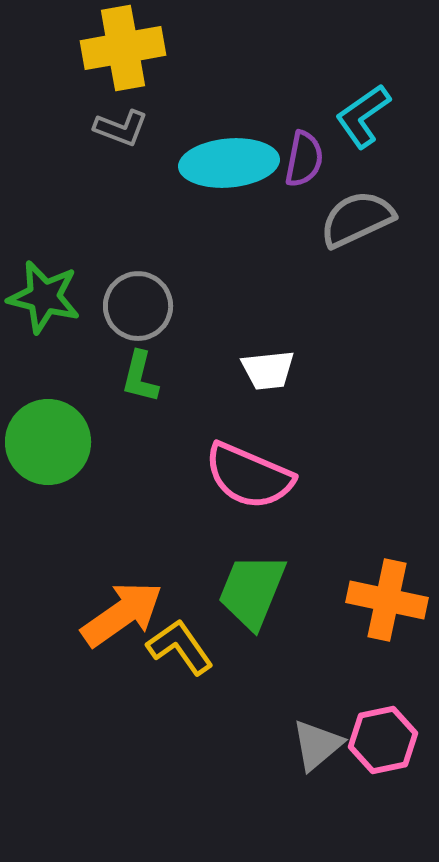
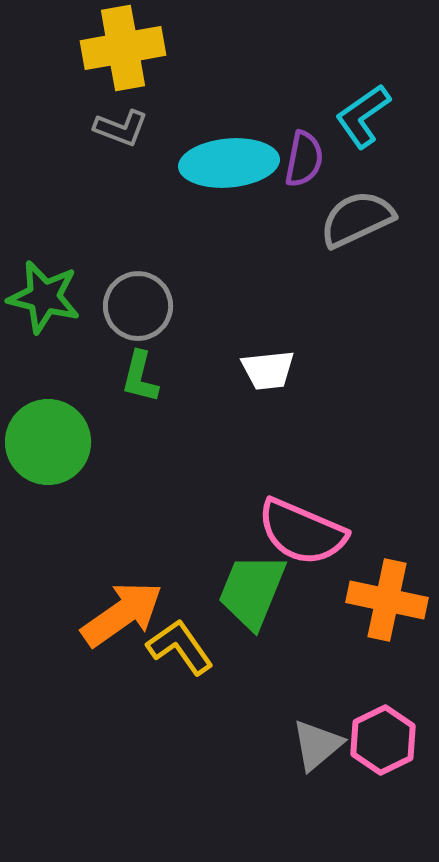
pink semicircle: moved 53 px right, 56 px down
pink hexagon: rotated 14 degrees counterclockwise
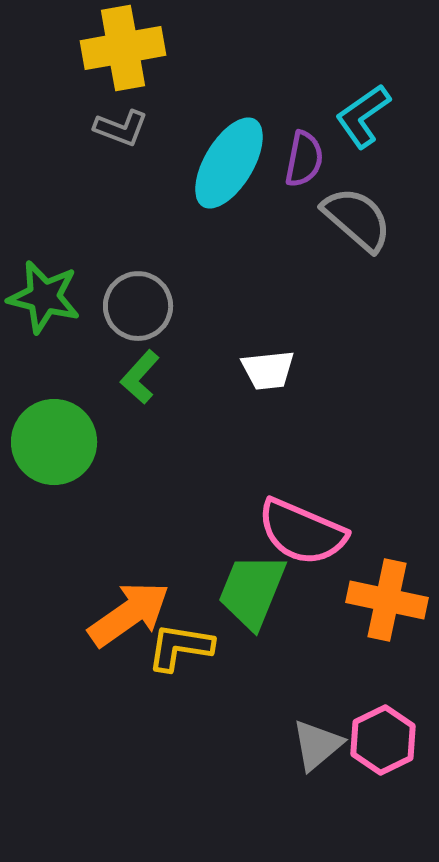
cyan ellipse: rotated 54 degrees counterclockwise
gray semicircle: rotated 66 degrees clockwise
green L-shape: rotated 28 degrees clockwise
green circle: moved 6 px right
orange arrow: moved 7 px right
yellow L-shape: rotated 46 degrees counterclockwise
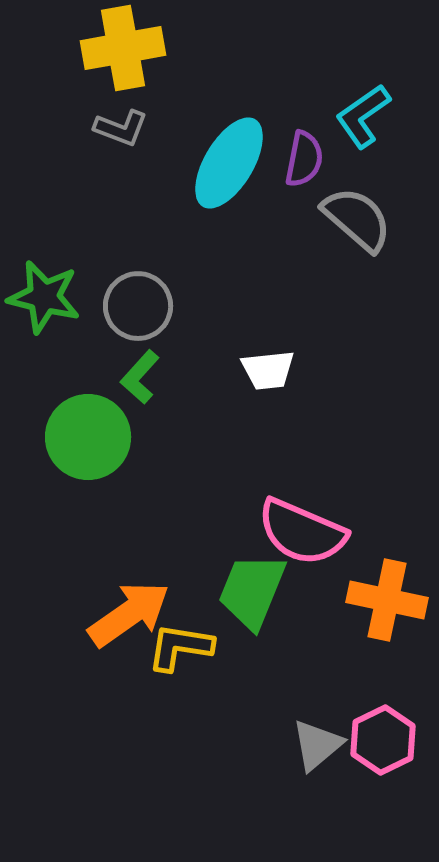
green circle: moved 34 px right, 5 px up
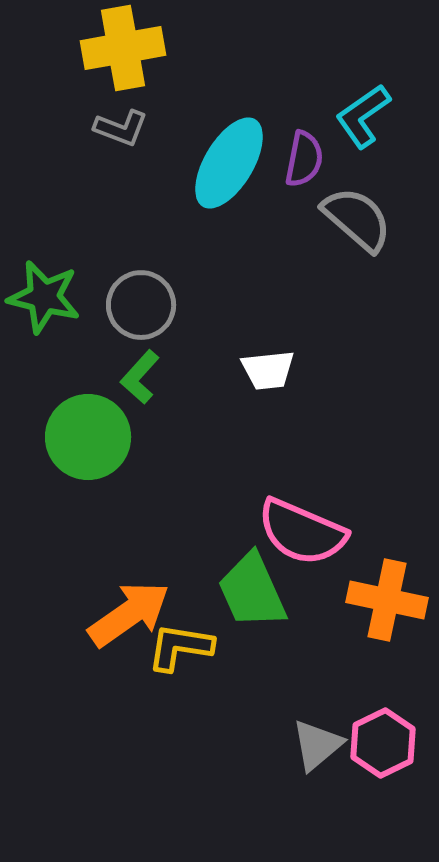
gray circle: moved 3 px right, 1 px up
green trapezoid: rotated 46 degrees counterclockwise
pink hexagon: moved 3 px down
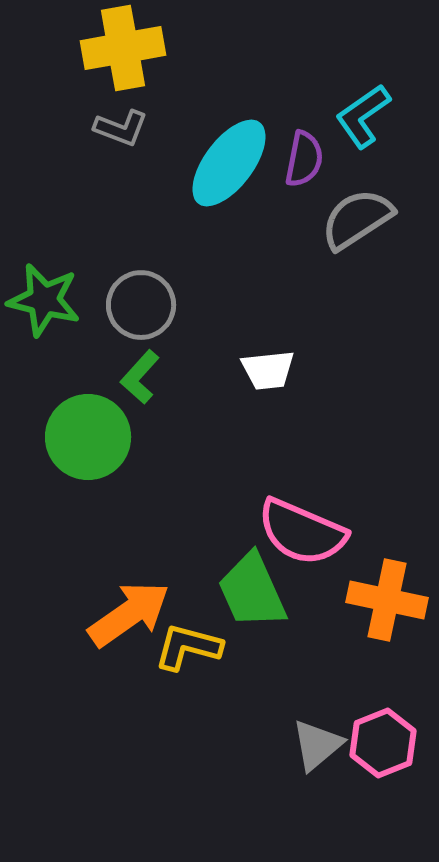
cyan ellipse: rotated 6 degrees clockwise
gray semicircle: rotated 74 degrees counterclockwise
green star: moved 3 px down
yellow L-shape: moved 8 px right; rotated 6 degrees clockwise
pink hexagon: rotated 4 degrees clockwise
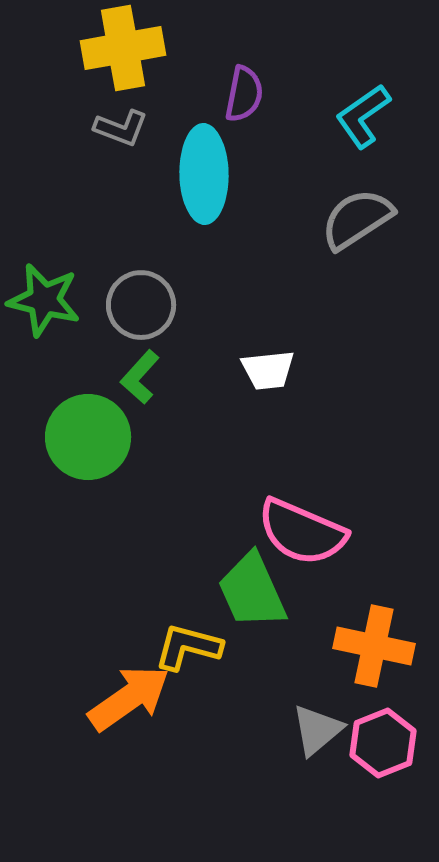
purple semicircle: moved 60 px left, 65 px up
cyan ellipse: moved 25 px left, 11 px down; rotated 38 degrees counterclockwise
orange cross: moved 13 px left, 46 px down
orange arrow: moved 84 px down
gray triangle: moved 15 px up
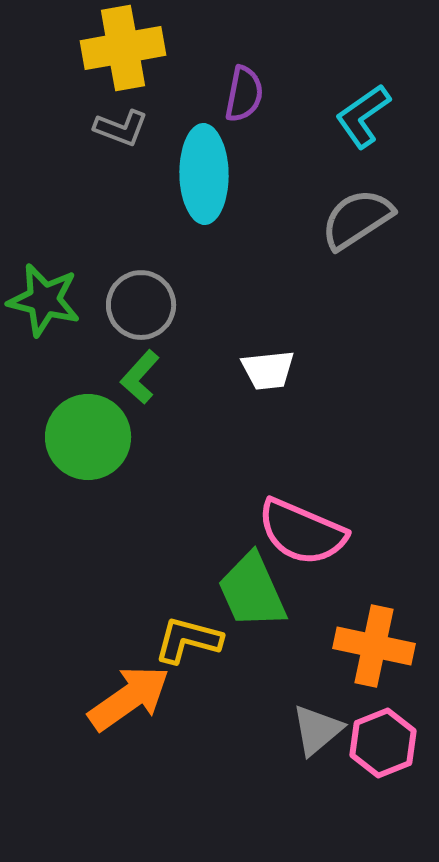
yellow L-shape: moved 7 px up
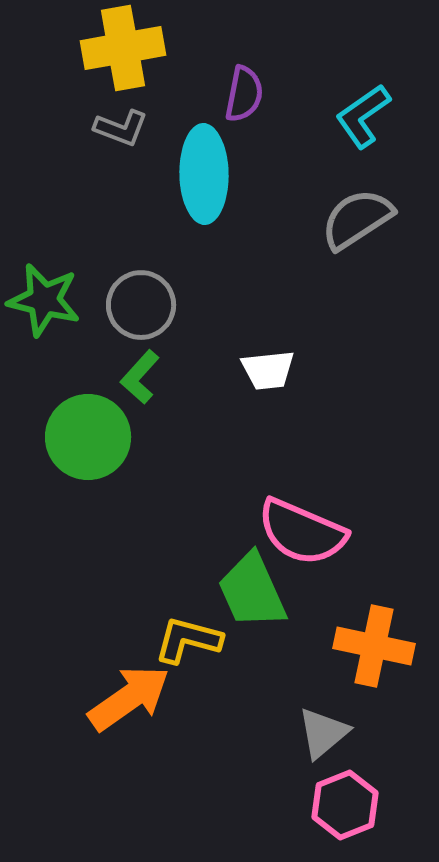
gray triangle: moved 6 px right, 3 px down
pink hexagon: moved 38 px left, 62 px down
